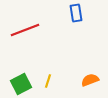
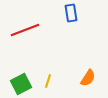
blue rectangle: moved 5 px left
orange semicircle: moved 2 px left, 2 px up; rotated 144 degrees clockwise
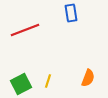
orange semicircle: rotated 12 degrees counterclockwise
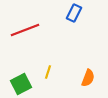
blue rectangle: moved 3 px right; rotated 36 degrees clockwise
yellow line: moved 9 px up
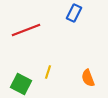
red line: moved 1 px right
orange semicircle: rotated 138 degrees clockwise
green square: rotated 35 degrees counterclockwise
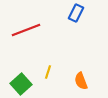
blue rectangle: moved 2 px right
orange semicircle: moved 7 px left, 3 px down
green square: rotated 20 degrees clockwise
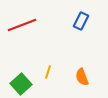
blue rectangle: moved 5 px right, 8 px down
red line: moved 4 px left, 5 px up
orange semicircle: moved 1 px right, 4 px up
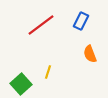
red line: moved 19 px right; rotated 16 degrees counterclockwise
orange semicircle: moved 8 px right, 23 px up
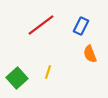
blue rectangle: moved 5 px down
green square: moved 4 px left, 6 px up
